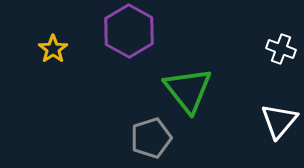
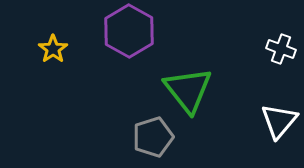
gray pentagon: moved 2 px right, 1 px up
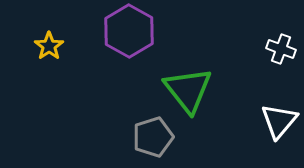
yellow star: moved 4 px left, 3 px up
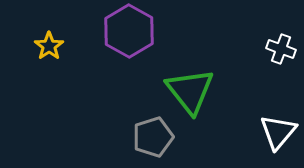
green triangle: moved 2 px right, 1 px down
white triangle: moved 1 px left, 11 px down
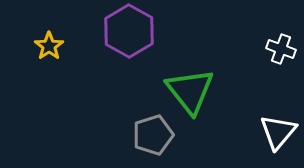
gray pentagon: moved 2 px up
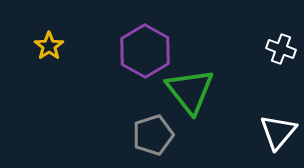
purple hexagon: moved 16 px right, 20 px down
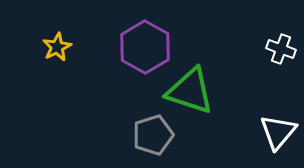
yellow star: moved 8 px right, 1 px down; rotated 8 degrees clockwise
purple hexagon: moved 4 px up
green triangle: rotated 34 degrees counterclockwise
